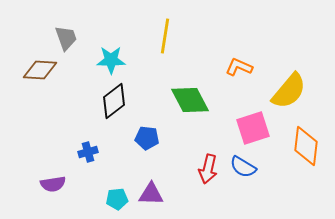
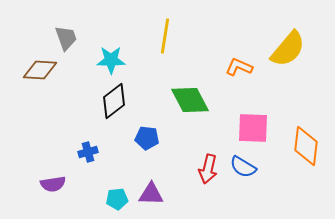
yellow semicircle: moved 1 px left, 42 px up
pink square: rotated 20 degrees clockwise
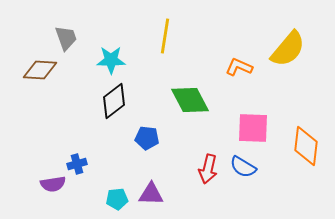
blue cross: moved 11 px left, 12 px down
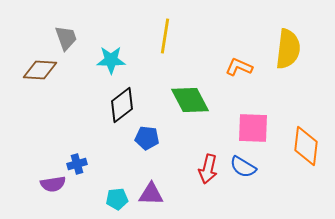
yellow semicircle: rotated 33 degrees counterclockwise
black diamond: moved 8 px right, 4 px down
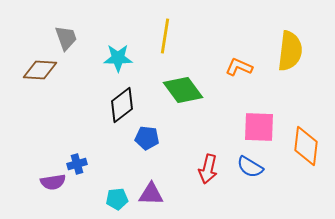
yellow semicircle: moved 2 px right, 2 px down
cyan star: moved 7 px right, 2 px up
green diamond: moved 7 px left, 10 px up; rotated 9 degrees counterclockwise
pink square: moved 6 px right, 1 px up
blue semicircle: moved 7 px right
purple semicircle: moved 2 px up
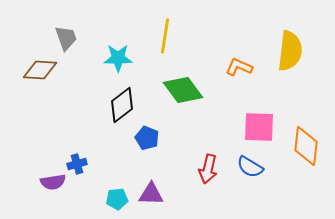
blue pentagon: rotated 15 degrees clockwise
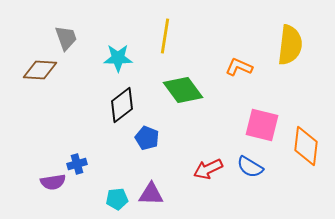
yellow semicircle: moved 6 px up
pink square: moved 3 px right, 2 px up; rotated 12 degrees clockwise
red arrow: rotated 52 degrees clockwise
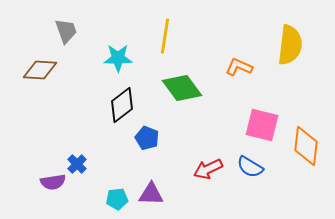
gray trapezoid: moved 7 px up
green diamond: moved 1 px left, 2 px up
blue cross: rotated 30 degrees counterclockwise
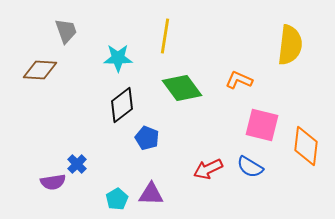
orange L-shape: moved 13 px down
cyan pentagon: rotated 25 degrees counterclockwise
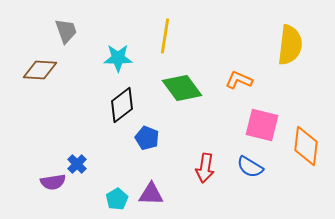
red arrow: moved 3 px left, 1 px up; rotated 56 degrees counterclockwise
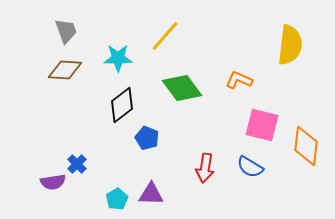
yellow line: rotated 32 degrees clockwise
brown diamond: moved 25 px right
